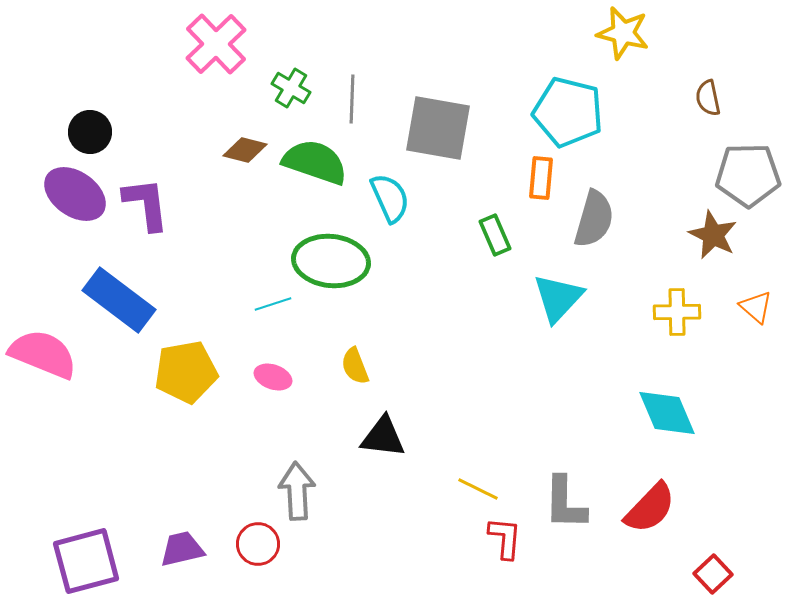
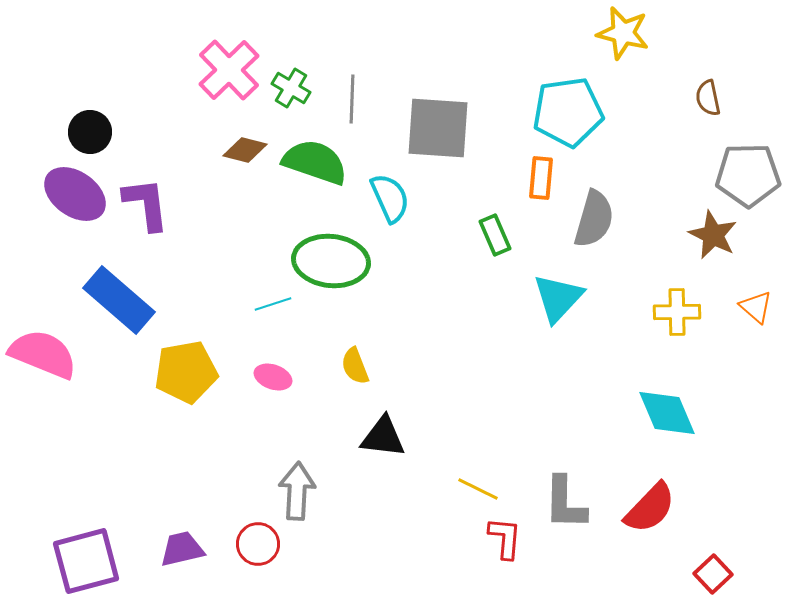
pink cross: moved 13 px right, 26 px down
cyan pentagon: rotated 22 degrees counterclockwise
gray square: rotated 6 degrees counterclockwise
blue rectangle: rotated 4 degrees clockwise
gray arrow: rotated 6 degrees clockwise
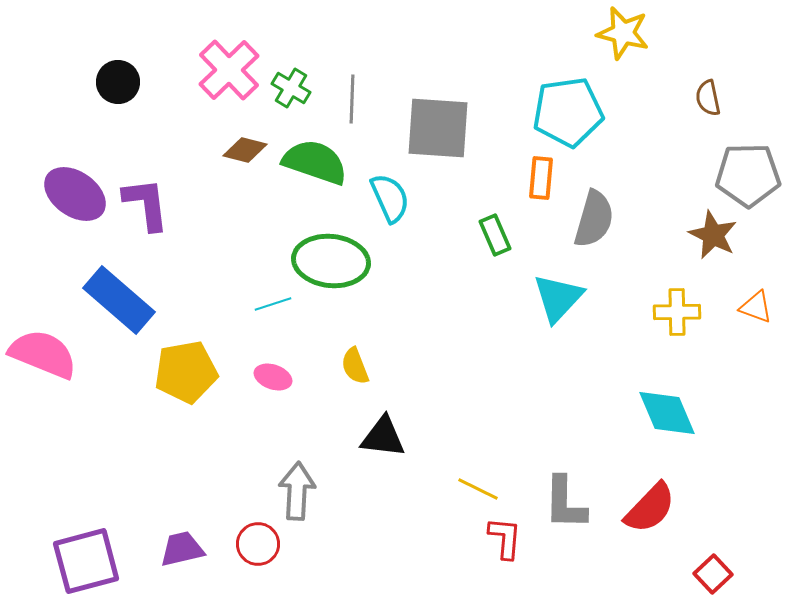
black circle: moved 28 px right, 50 px up
orange triangle: rotated 21 degrees counterclockwise
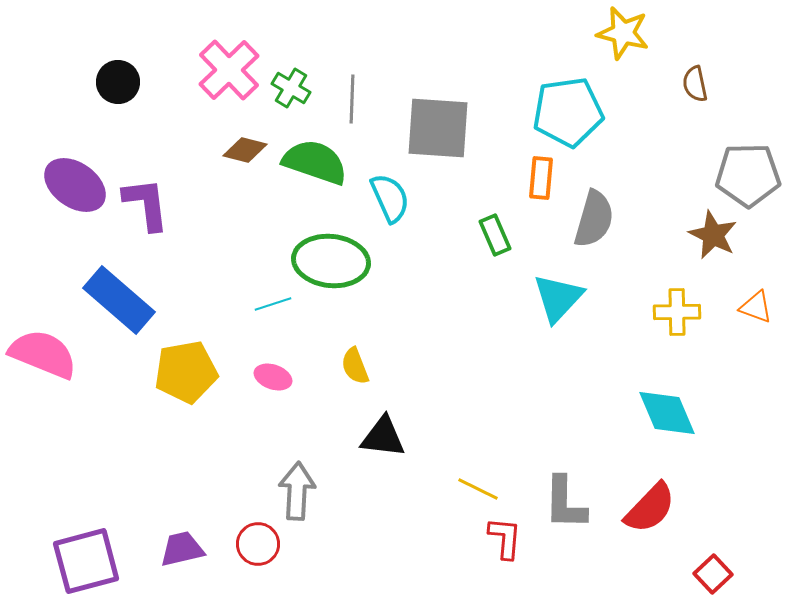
brown semicircle: moved 13 px left, 14 px up
purple ellipse: moved 9 px up
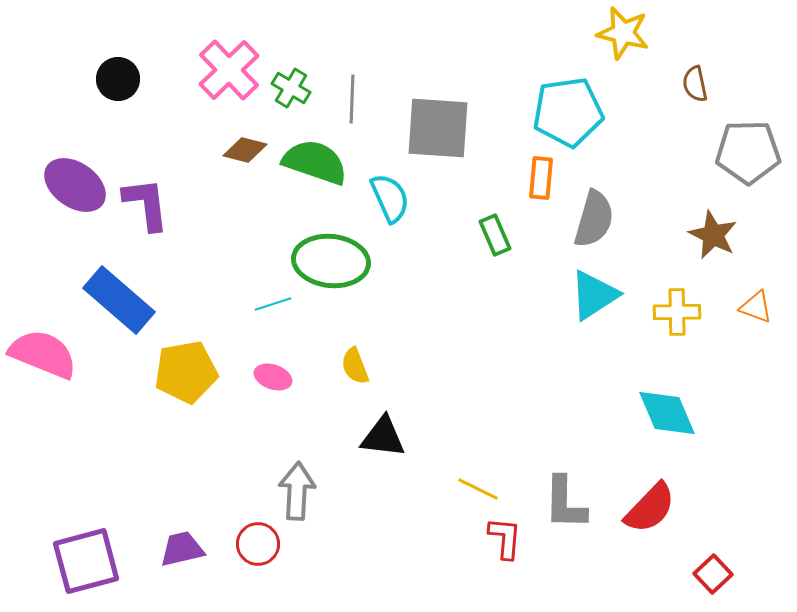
black circle: moved 3 px up
gray pentagon: moved 23 px up
cyan triangle: moved 36 px right, 3 px up; rotated 14 degrees clockwise
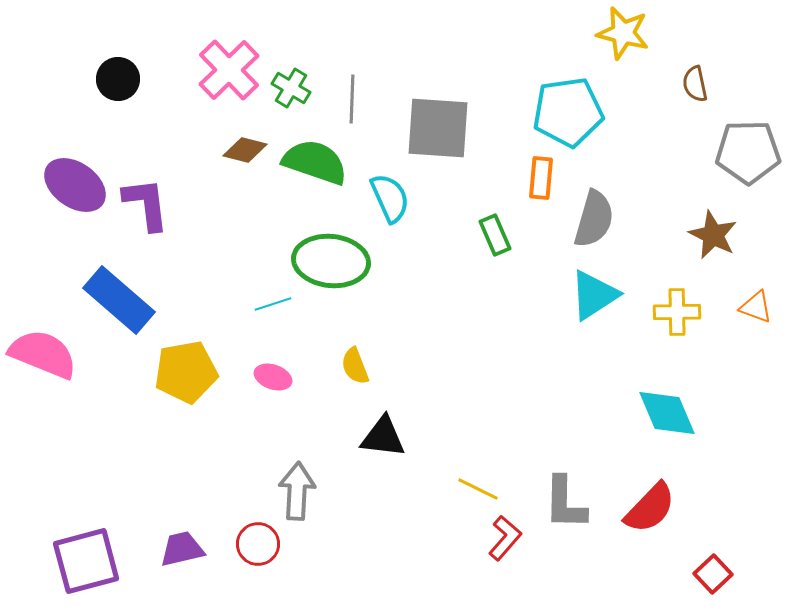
red L-shape: rotated 36 degrees clockwise
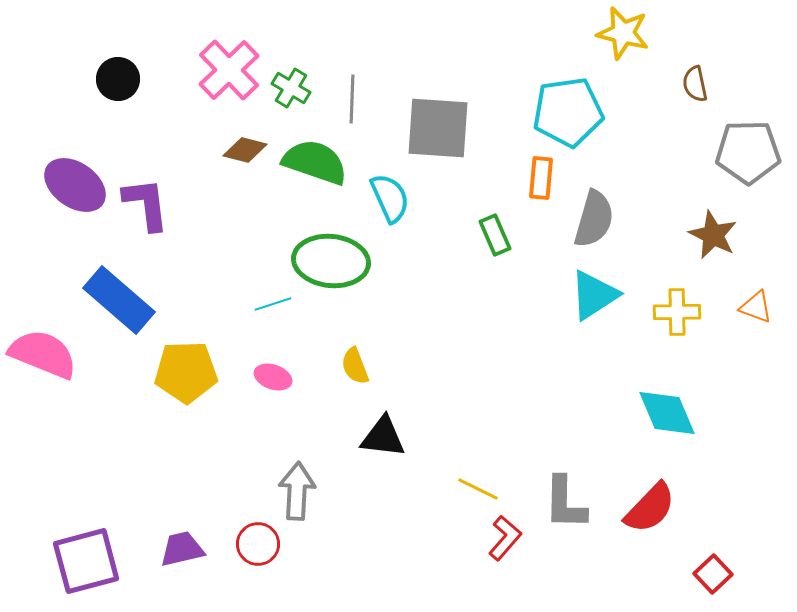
yellow pentagon: rotated 8 degrees clockwise
